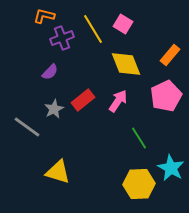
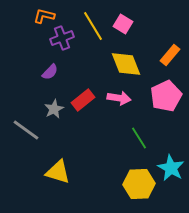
yellow line: moved 3 px up
pink arrow: moved 1 px right, 3 px up; rotated 65 degrees clockwise
gray line: moved 1 px left, 3 px down
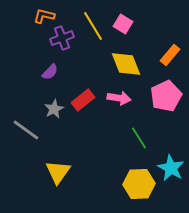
yellow triangle: rotated 48 degrees clockwise
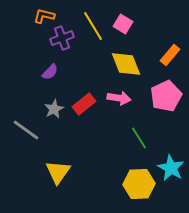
red rectangle: moved 1 px right, 4 px down
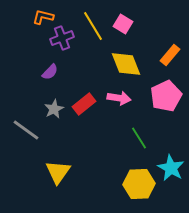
orange L-shape: moved 1 px left, 1 px down
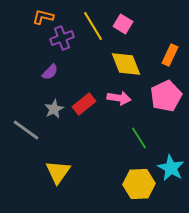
orange rectangle: rotated 15 degrees counterclockwise
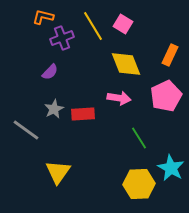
red rectangle: moved 1 px left, 10 px down; rotated 35 degrees clockwise
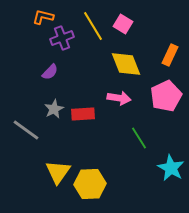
yellow hexagon: moved 49 px left
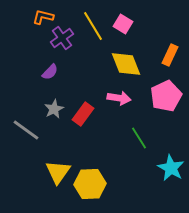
purple cross: rotated 15 degrees counterclockwise
red rectangle: rotated 50 degrees counterclockwise
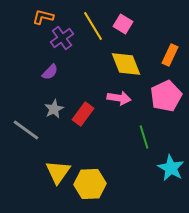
green line: moved 5 px right, 1 px up; rotated 15 degrees clockwise
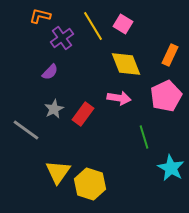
orange L-shape: moved 3 px left, 1 px up
yellow hexagon: rotated 20 degrees clockwise
